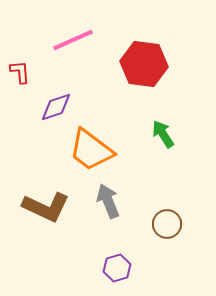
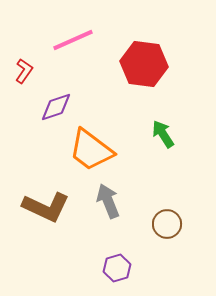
red L-shape: moved 4 px right, 1 px up; rotated 40 degrees clockwise
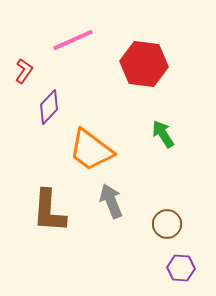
purple diamond: moved 7 px left; rotated 28 degrees counterclockwise
gray arrow: moved 3 px right
brown L-shape: moved 3 px right, 4 px down; rotated 69 degrees clockwise
purple hexagon: moved 64 px right; rotated 20 degrees clockwise
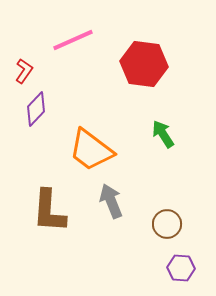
purple diamond: moved 13 px left, 2 px down
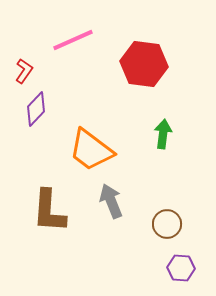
green arrow: rotated 40 degrees clockwise
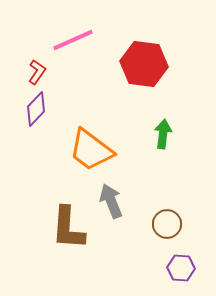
red L-shape: moved 13 px right, 1 px down
brown L-shape: moved 19 px right, 17 px down
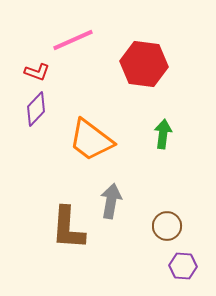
red L-shape: rotated 75 degrees clockwise
orange trapezoid: moved 10 px up
gray arrow: rotated 32 degrees clockwise
brown circle: moved 2 px down
purple hexagon: moved 2 px right, 2 px up
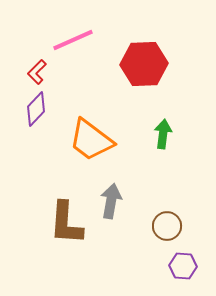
red hexagon: rotated 9 degrees counterclockwise
red L-shape: rotated 115 degrees clockwise
brown L-shape: moved 2 px left, 5 px up
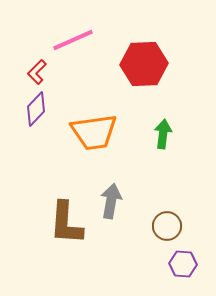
orange trapezoid: moved 3 px right, 8 px up; rotated 45 degrees counterclockwise
purple hexagon: moved 2 px up
